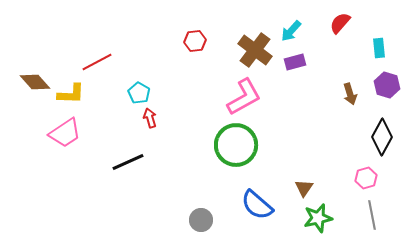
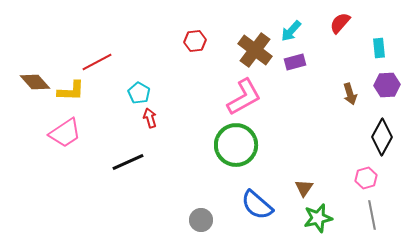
purple hexagon: rotated 20 degrees counterclockwise
yellow L-shape: moved 3 px up
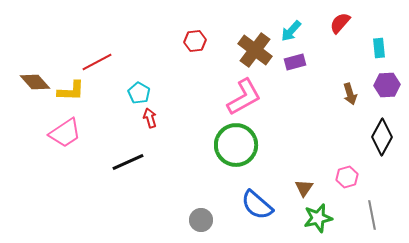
pink hexagon: moved 19 px left, 1 px up
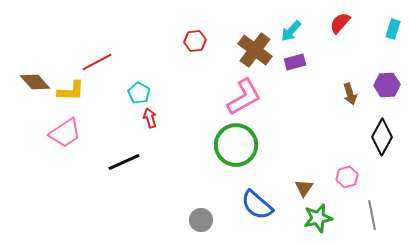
cyan rectangle: moved 14 px right, 19 px up; rotated 24 degrees clockwise
black line: moved 4 px left
